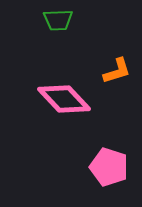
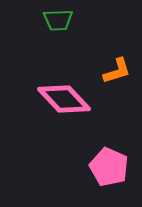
pink pentagon: rotated 6 degrees clockwise
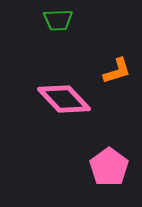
pink pentagon: rotated 12 degrees clockwise
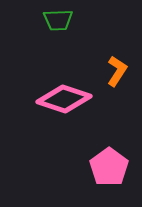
orange L-shape: rotated 40 degrees counterclockwise
pink diamond: rotated 28 degrees counterclockwise
